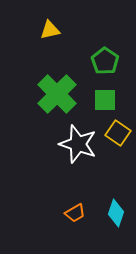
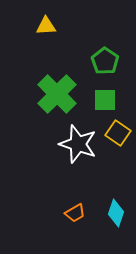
yellow triangle: moved 4 px left, 4 px up; rotated 10 degrees clockwise
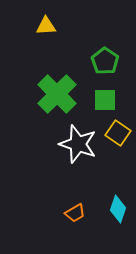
cyan diamond: moved 2 px right, 4 px up
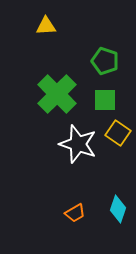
green pentagon: rotated 16 degrees counterclockwise
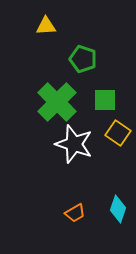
green pentagon: moved 22 px left, 2 px up
green cross: moved 8 px down
white star: moved 4 px left
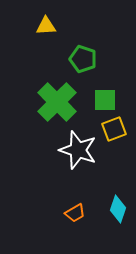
yellow square: moved 4 px left, 4 px up; rotated 35 degrees clockwise
white star: moved 4 px right, 6 px down
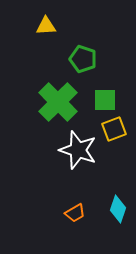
green cross: moved 1 px right
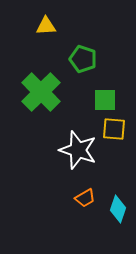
green cross: moved 17 px left, 10 px up
yellow square: rotated 25 degrees clockwise
orange trapezoid: moved 10 px right, 15 px up
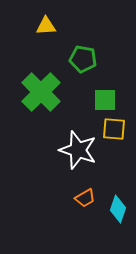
green pentagon: rotated 8 degrees counterclockwise
